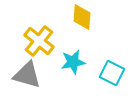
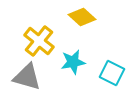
yellow diamond: rotated 52 degrees counterclockwise
gray triangle: moved 2 px down
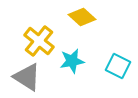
cyan star: moved 1 px left, 1 px up
cyan square: moved 6 px right, 7 px up
gray triangle: rotated 16 degrees clockwise
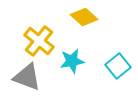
yellow diamond: moved 2 px right
cyan square: rotated 25 degrees clockwise
gray triangle: rotated 12 degrees counterclockwise
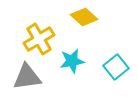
yellow cross: moved 2 px up; rotated 20 degrees clockwise
cyan square: moved 2 px left, 1 px down
gray triangle: rotated 28 degrees counterclockwise
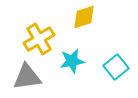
yellow diamond: rotated 60 degrees counterclockwise
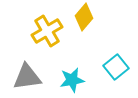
yellow diamond: rotated 32 degrees counterclockwise
yellow cross: moved 8 px right, 8 px up
cyan star: moved 19 px down
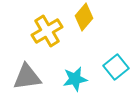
cyan star: moved 3 px right, 1 px up
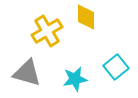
yellow diamond: moved 2 px right; rotated 40 degrees counterclockwise
gray triangle: moved 4 px up; rotated 24 degrees clockwise
